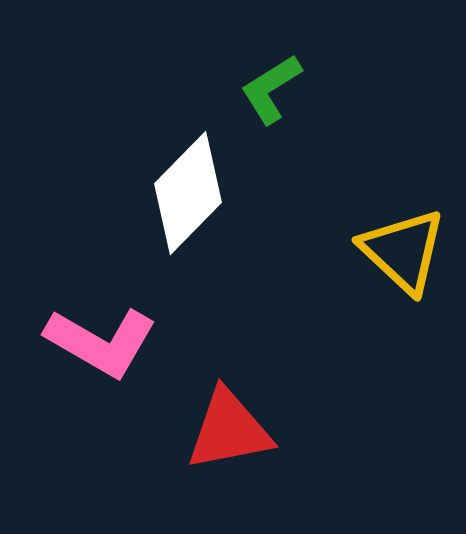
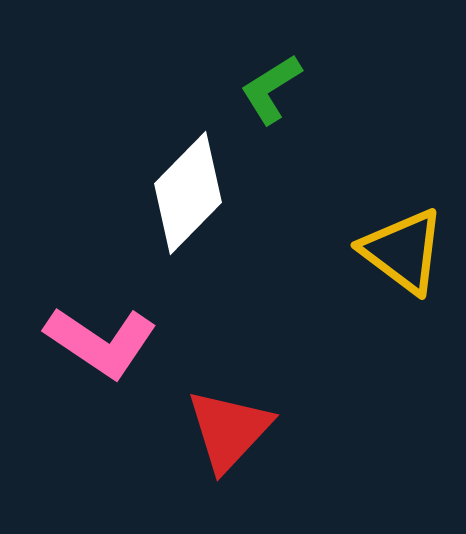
yellow triangle: rotated 6 degrees counterclockwise
pink L-shape: rotated 4 degrees clockwise
red triangle: rotated 36 degrees counterclockwise
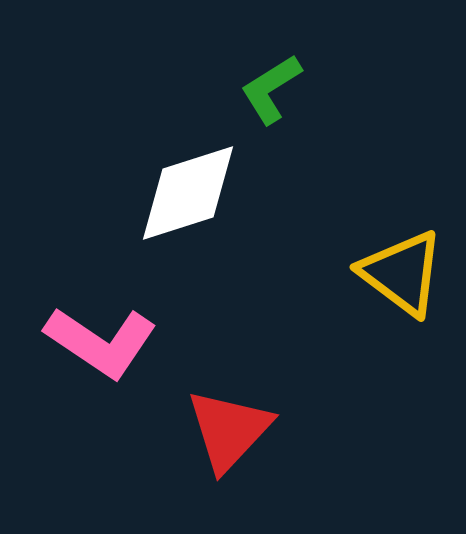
white diamond: rotated 28 degrees clockwise
yellow triangle: moved 1 px left, 22 px down
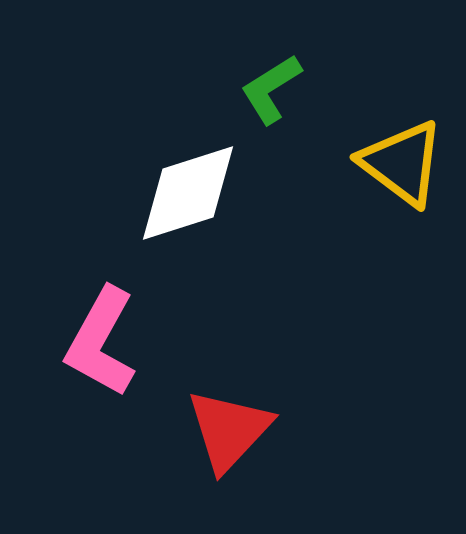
yellow triangle: moved 110 px up
pink L-shape: rotated 85 degrees clockwise
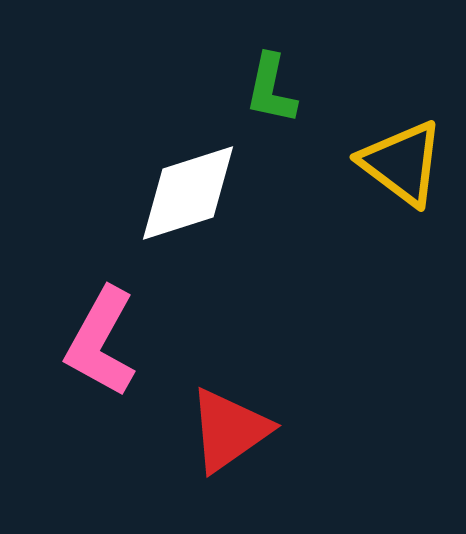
green L-shape: rotated 46 degrees counterclockwise
red triangle: rotated 12 degrees clockwise
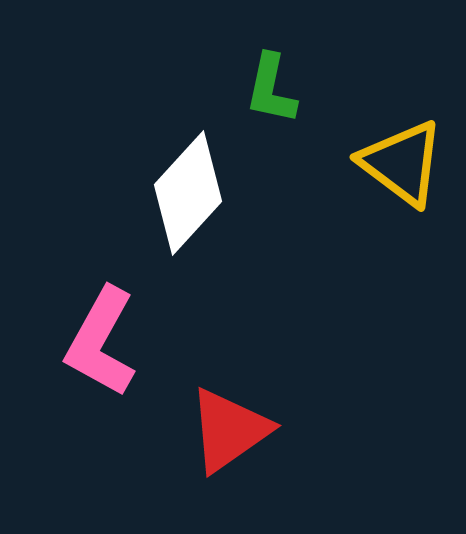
white diamond: rotated 30 degrees counterclockwise
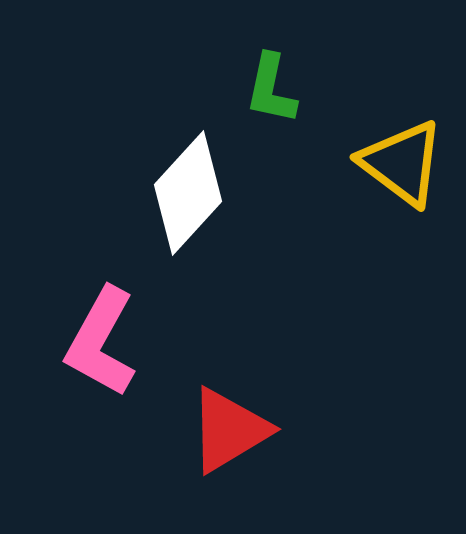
red triangle: rotated 4 degrees clockwise
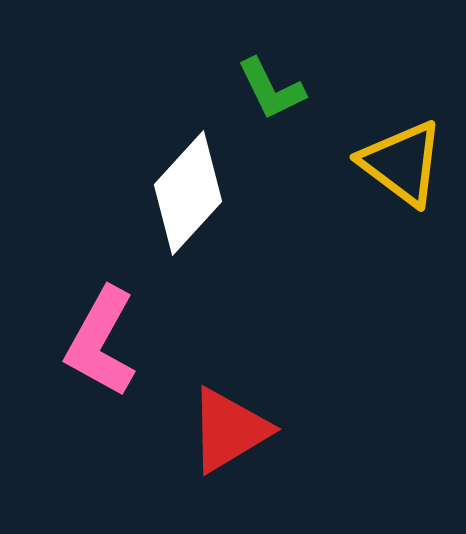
green L-shape: rotated 38 degrees counterclockwise
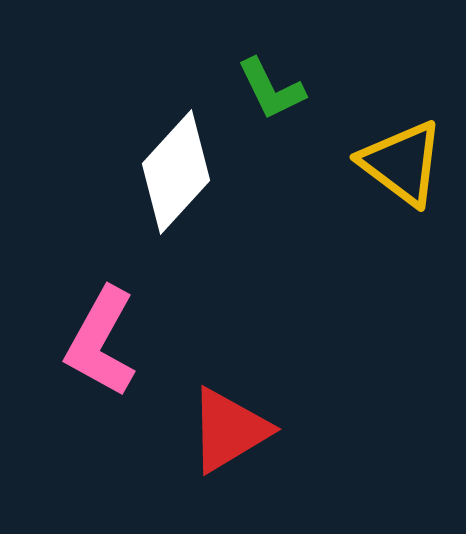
white diamond: moved 12 px left, 21 px up
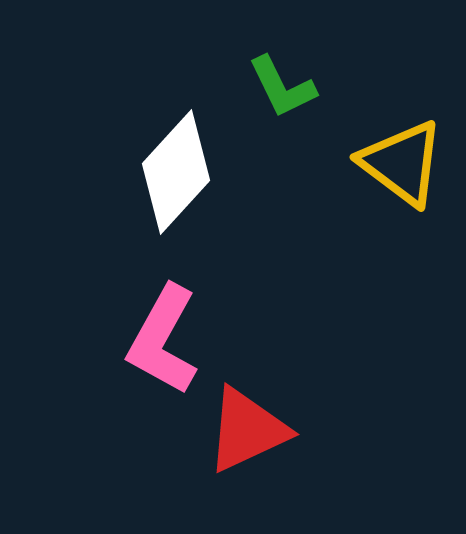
green L-shape: moved 11 px right, 2 px up
pink L-shape: moved 62 px right, 2 px up
red triangle: moved 18 px right; rotated 6 degrees clockwise
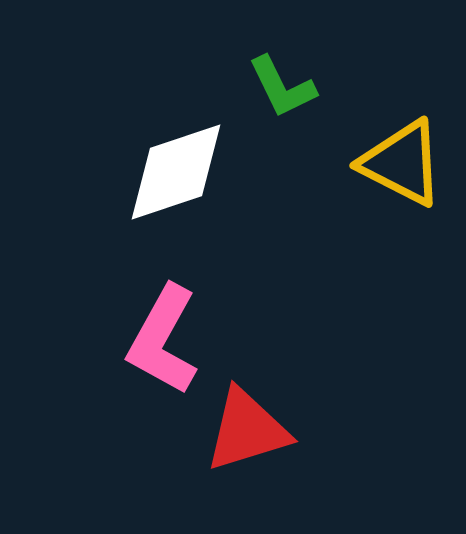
yellow triangle: rotated 10 degrees counterclockwise
white diamond: rotated 29 degrees clockwise
red triangle: rotated 8 degrees clockwise
